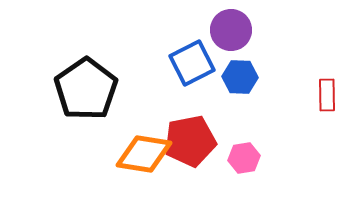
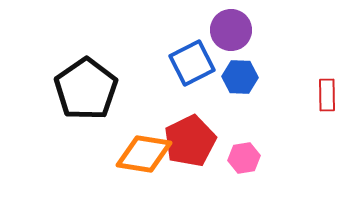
red pentagon: rotated 15 degrees counterclockwise
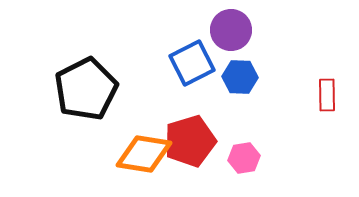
black pentagon: rotated 8 degrees clockwise
red pentagon: rotated 9 degrees clockwise
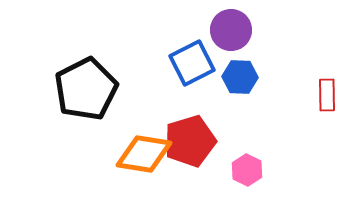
pink hexagon: moved 3 px right, 12 px down; rotated 24 degrees counterclockwise
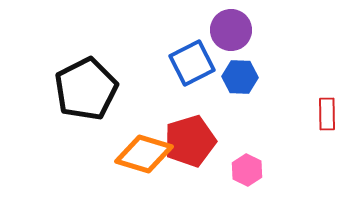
red rectangle: moved 19 px down
orange diamond: rotated 8 degrees clockwise
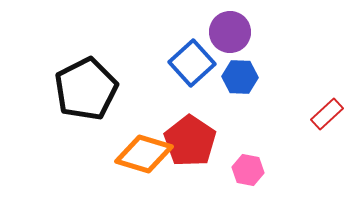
purple circle: moved 1 px left, 2 px down
blue square: rotated 15 degrees counterclockwise
red rectangle: rotated 48 degrees clockwise
red pentagon: rotated 21 degrees counterclockwise
pink hexagon: moved 1 px right; rotated 16 degrees counterclockwise
